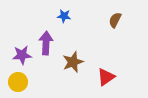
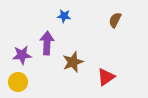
purple arrow: moved 1 px right
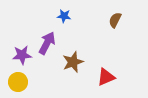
purple arrow: rotated 25 degrees clockwise
red triangle: rotated 12 degrees clockwise
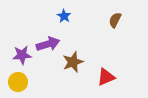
blue star: rotated 24 degrees clockwise
purple arrow: moved 1 px right, 1 px down; rotated 45 degrees clockwise
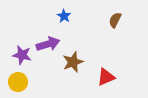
purple star: rotated 18 degrees clockwise
